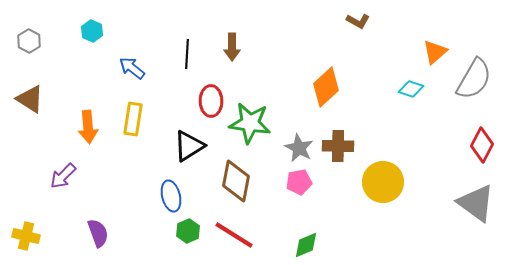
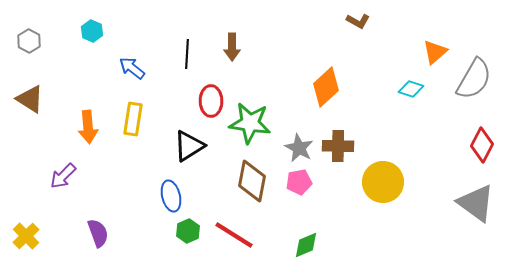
brown diamond: moved 16 px right
yellow cross: rotated 32 degrees clockwise
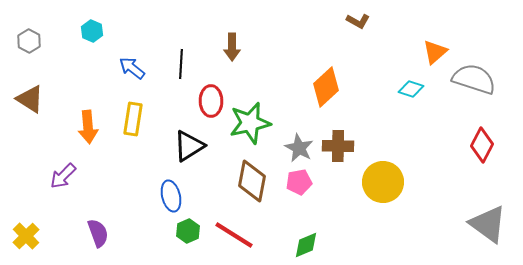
black line: moved 6 px left, 10 px down
gray semicircle: rotated 102 degrees counterclockwise
green star: rotated 21 degrees counterclockwise
gray triangle: moved 12 px right, 21 px down
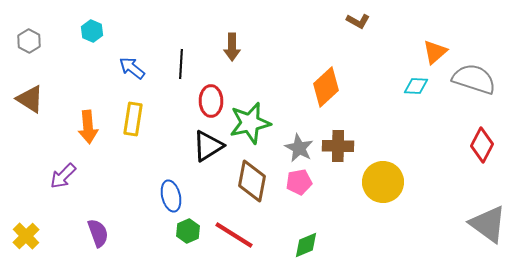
cyan diamond: moved 5 px right, 3 px up; rotated 15 degrees counterclockwise
black triangle: moved 19 px right
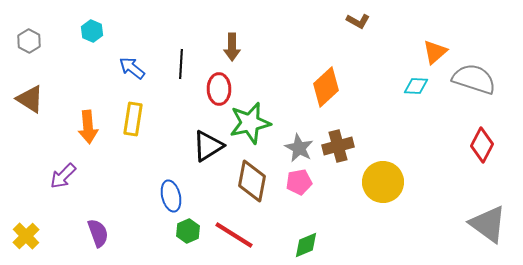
red ellipse: moved 8 px right, 12 px up
brown cross: rotated 16 degrees counterclockwise
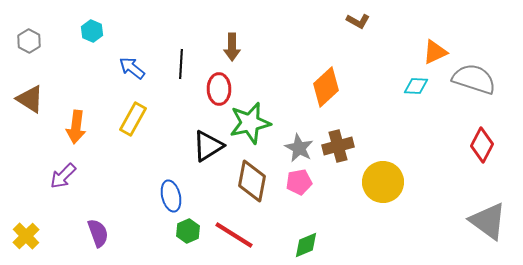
orange triangle: rotated 16 degrees clockwise
yellow rectangle: rotated 20 degrees clockwise
orange arrow: moved 12 px left; rotated 12 degrees clockwise
gray triangle: moved 3 px up
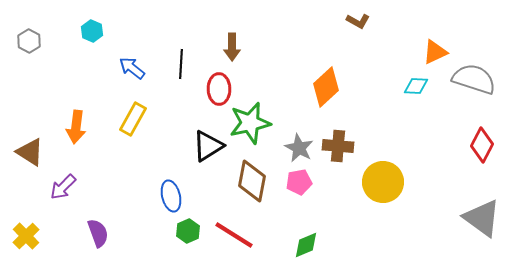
brown triangle: moved 53 px down
brown cross: rotated 20 degrees clockwise
purple arrow: moved 11 px down
gray triangle: moved 6 px left, 3 px up
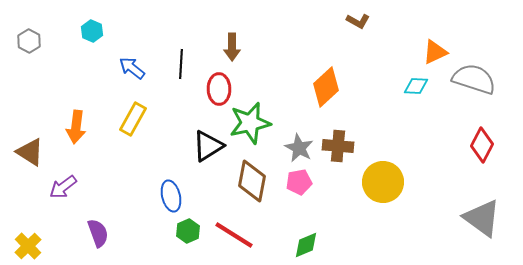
purple arrow: rotated 8 degrees clockwise
yellow cross: moved 2 px right, 10 px down
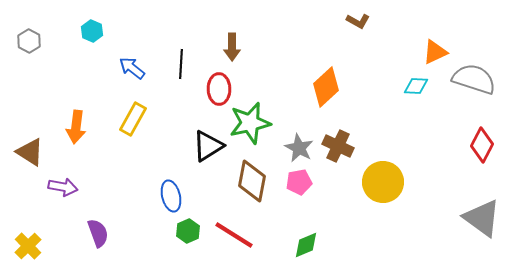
brown cross: rotated 20 degrees clockwise
purple arrow: rotated 132 degrees counterclockwise
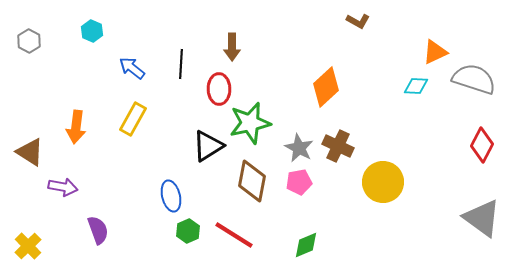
purple semicircle: moved 3 px up
